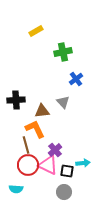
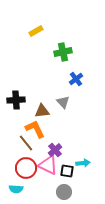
brown line: moved 2 px up; rotated 24 degrees counterclockwise
red circle: moved 2 px left, 3 px down
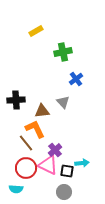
cyan arrow: moved 1 px left
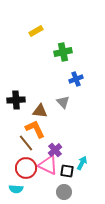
blue cross: rotated 16 degrees clockwise
brown triangle: moved 2 px left; rotated 14 degrees clockwise
cyan arrow: rotated 56 degrees counterclockwise
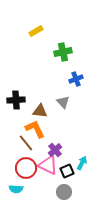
black square: rotated 32 degrees counterclockwise
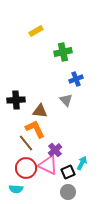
gray triangle: moved 3 px right, 2 px up
black square: moved 1 px right, 1 px down
gray circle: moved 4 px right
